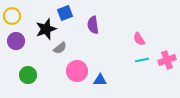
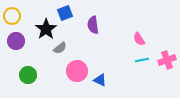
black star: rotated 15 degrees counterclockwise
blue triangle: rotated 24 degrees clockwise
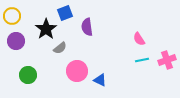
purple semicircle: moved 6 px left, 2 px down
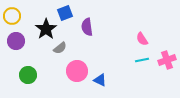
pink semicircle: moved 3 px right
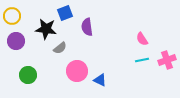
black star: rotated 30 degrees counterclockwise
